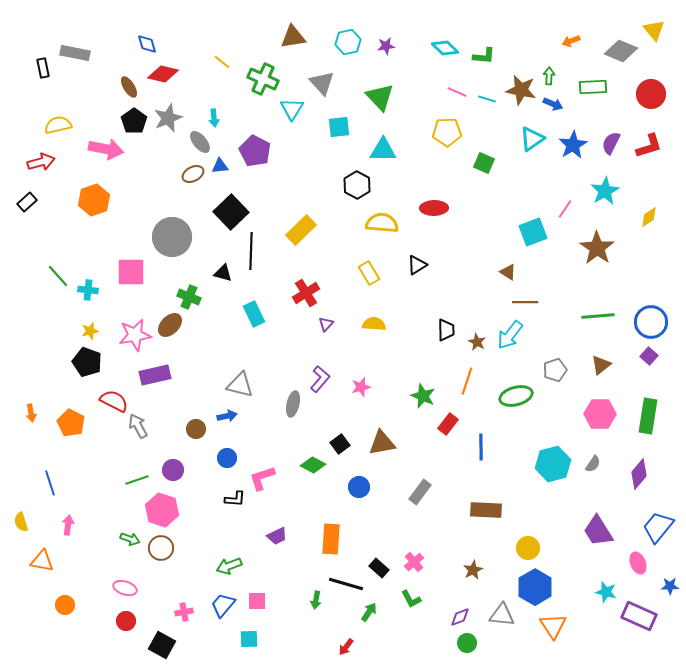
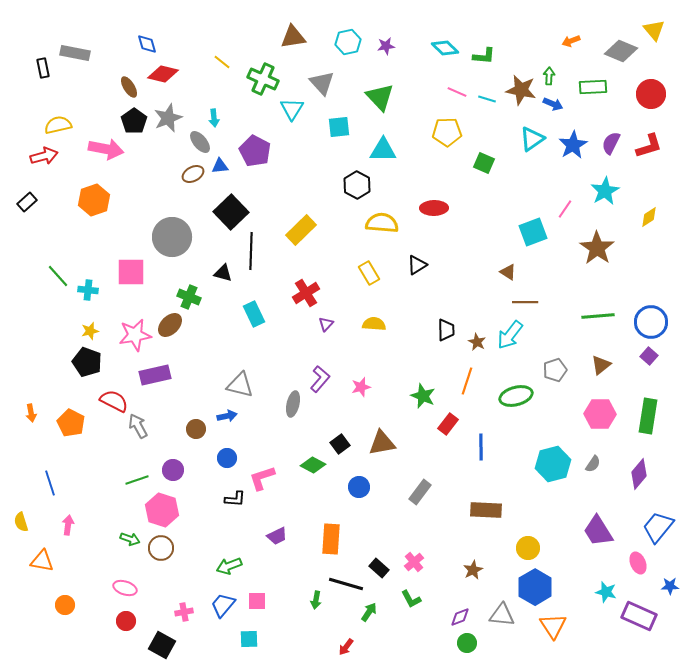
red arrow at (41, 162): moved 3 px right, 6 px up
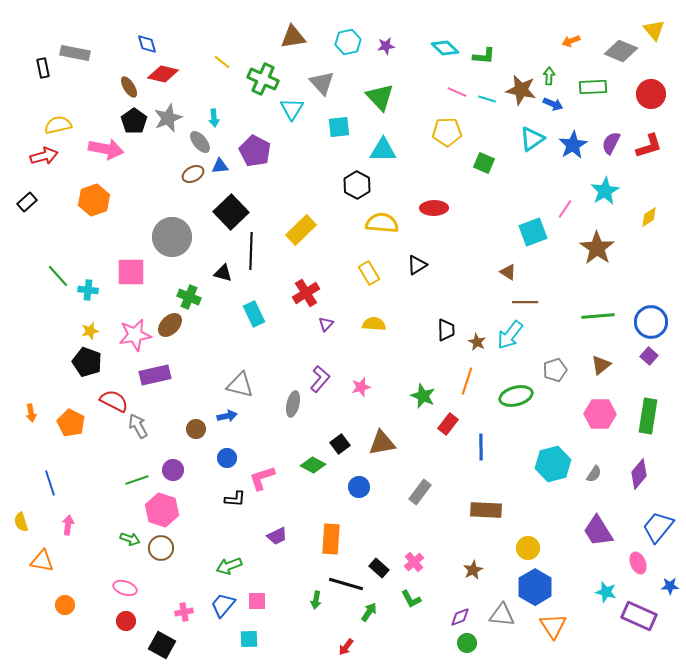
gray semicircle at (593, 464): moved 1 px right, 10 px down
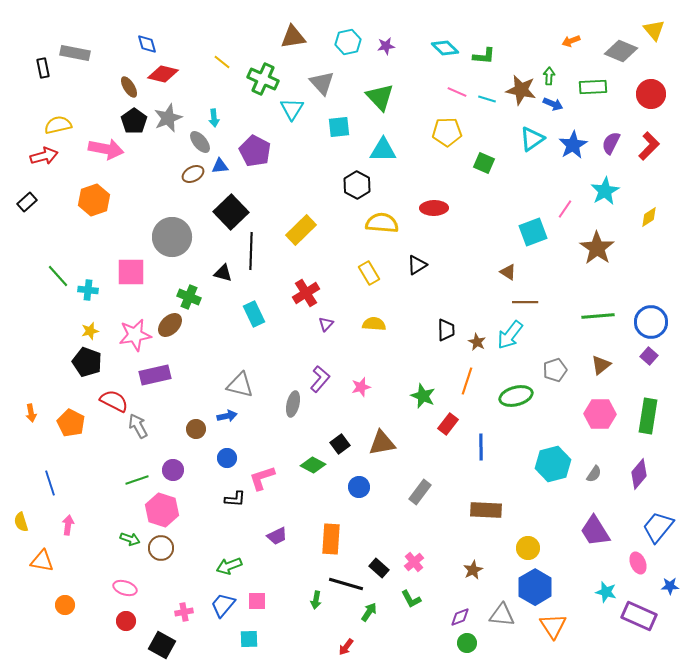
red L-shape at (649, 146): rotated 28 degrees counterclockwise
purple trapezoid at (598, 531): moved 3 px left
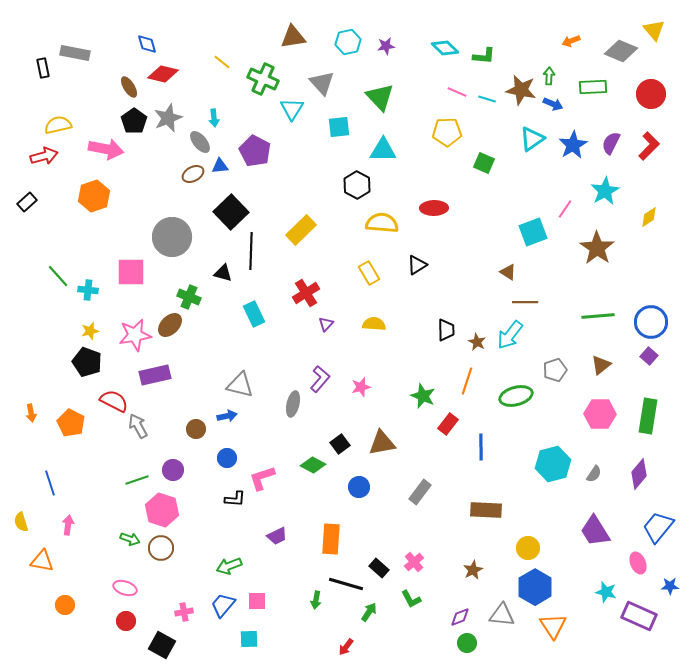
orange hexagon at (94, 200): moved 4 px up
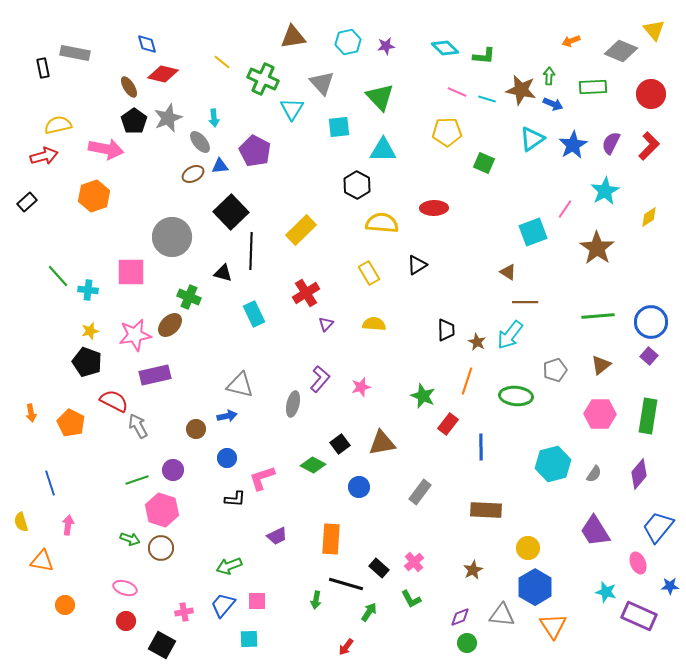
green ellipse at (516, 396): rotated 20 degrees clockwise
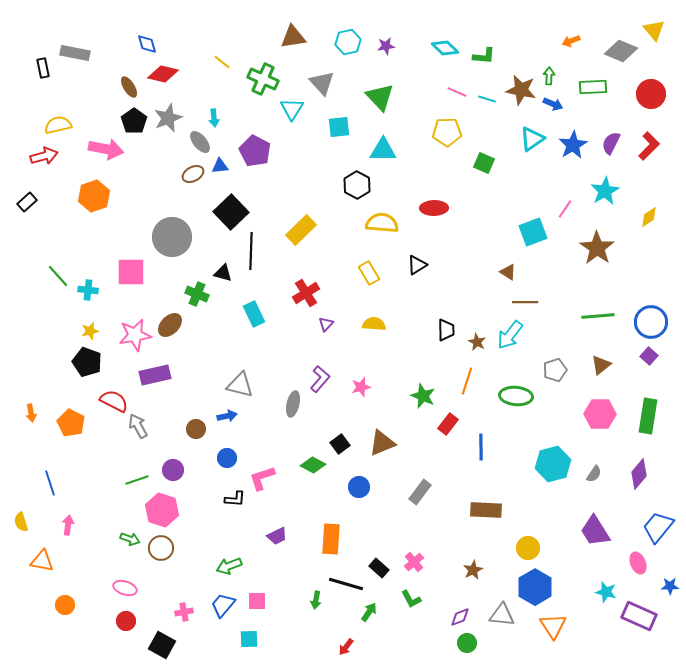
green cross at (189, 297): moved 8 px right, 3 px up
brown triangle at (382, 443): rotated 12 degrees counterclockwise
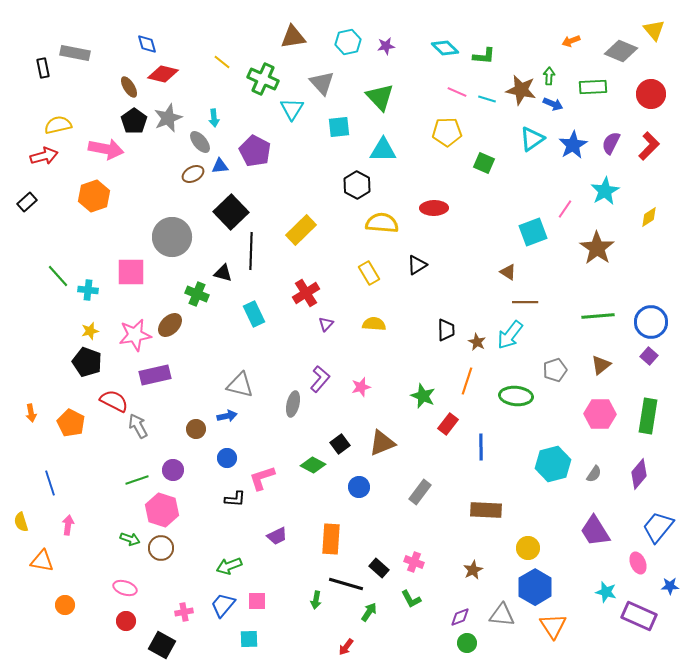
pink cross at (414, 562): rotated 30 degrees counterclockwise
